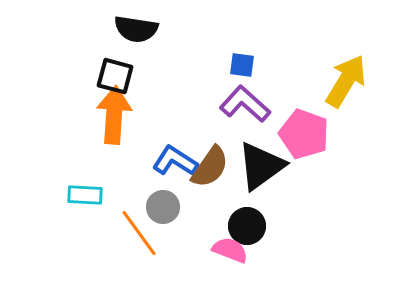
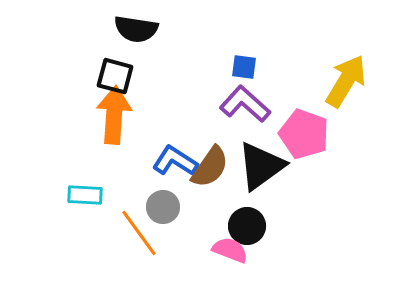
blue square: moved 2 px right, 2 px down
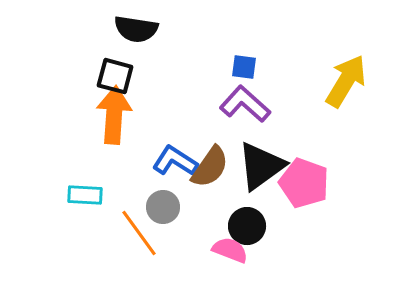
pink pentagon: moved 49 px down
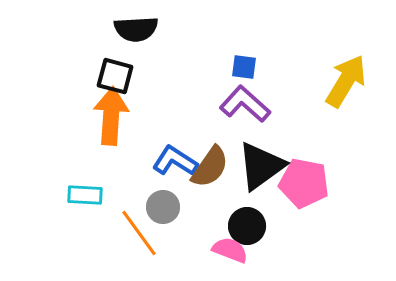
black semicircle: rotated 12 degrees counterclockwise
orange arrow: moved 3 px left, 1 px down
pink pentagon: rotated 9 degrees counterclockwise
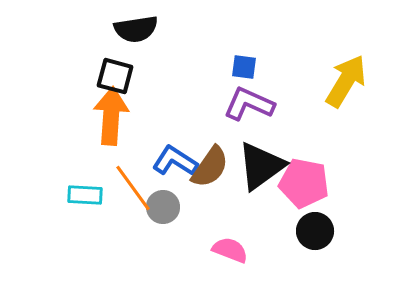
black semicircle: rotated 6 degrees counterclockwise
purple L-shape: moved 4 px right; rotated 18 degrees counterclockwise
black circle: moved 68 px right, 5 px down
orange line: moved 6 px left, 45 px up
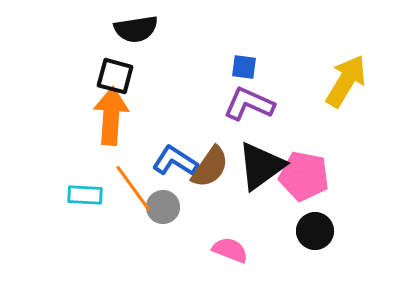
pink pentagon: moved 7 px up
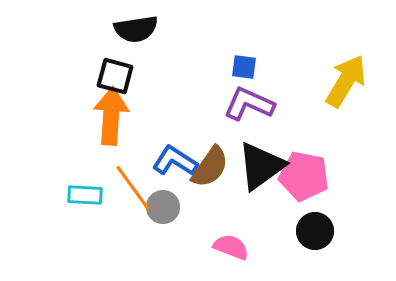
pink semicircle: moved 1 px right, 3 px up
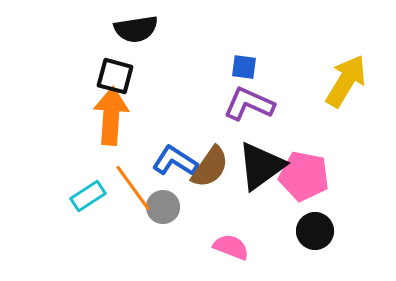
cyan rectangle: moved 3 px right, 1 px down; rotated 36 degrees counterclockwise
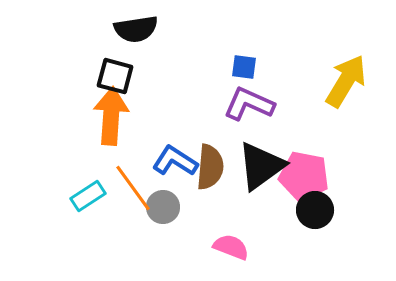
brown semicircle: rotated 30 degrees counterclockwise
black circle: moved 21 px up
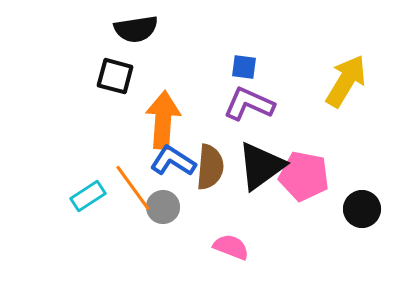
orange arrow: moved 52 px right, 4 px down
blue L-shape: moved 2 px left
black circle: moved 47 px right, 1 px up
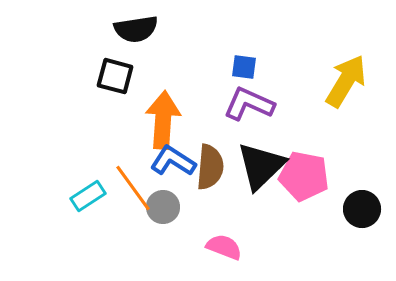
black triangle: rotated 8 degrees counterclockwise
pink semicircle: moved 7 px left
